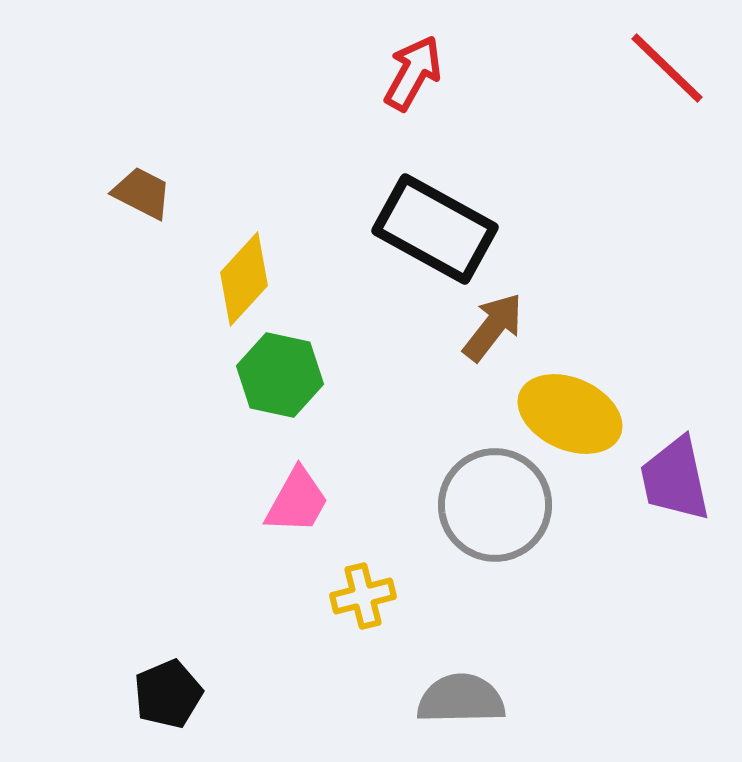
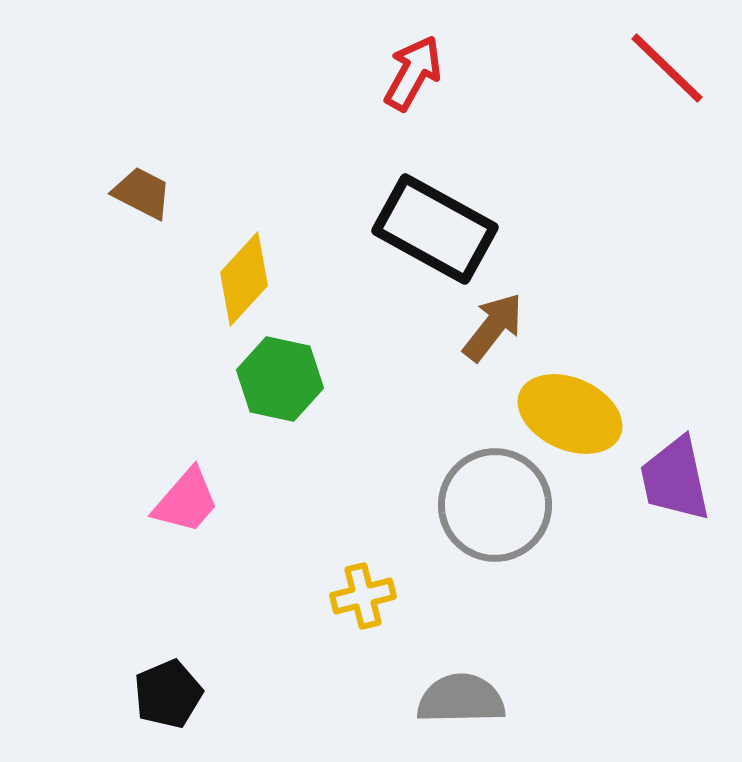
green hexagon: moved 4 px down
pink trapezoid: moved 111 px left; rotated 12 degrees clockwise
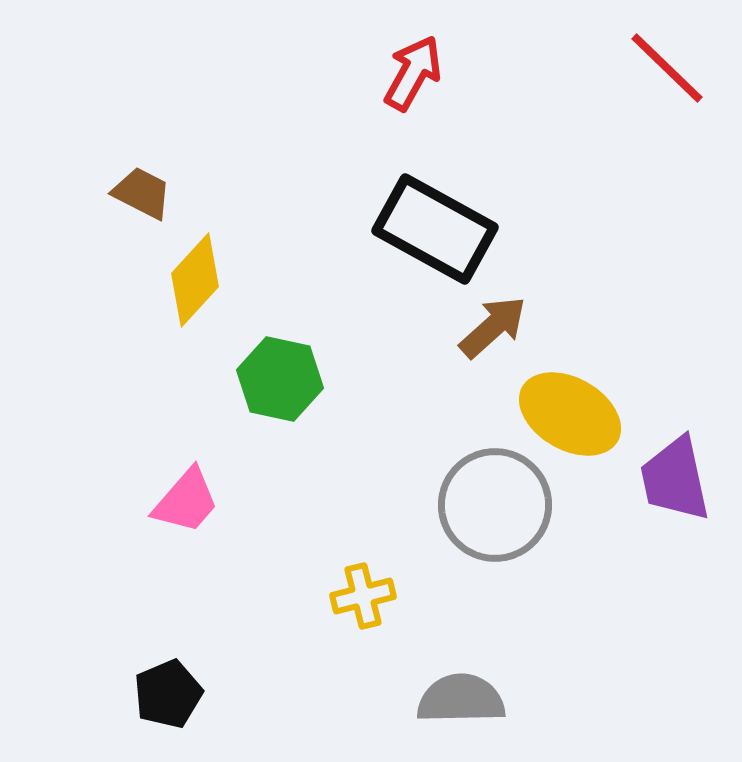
yellow diamond: moved 49 px left, 1 px down
brown arrow: rotated 10 degrees clockwise
yellow ellipse: rotated 6 degrees clockwise
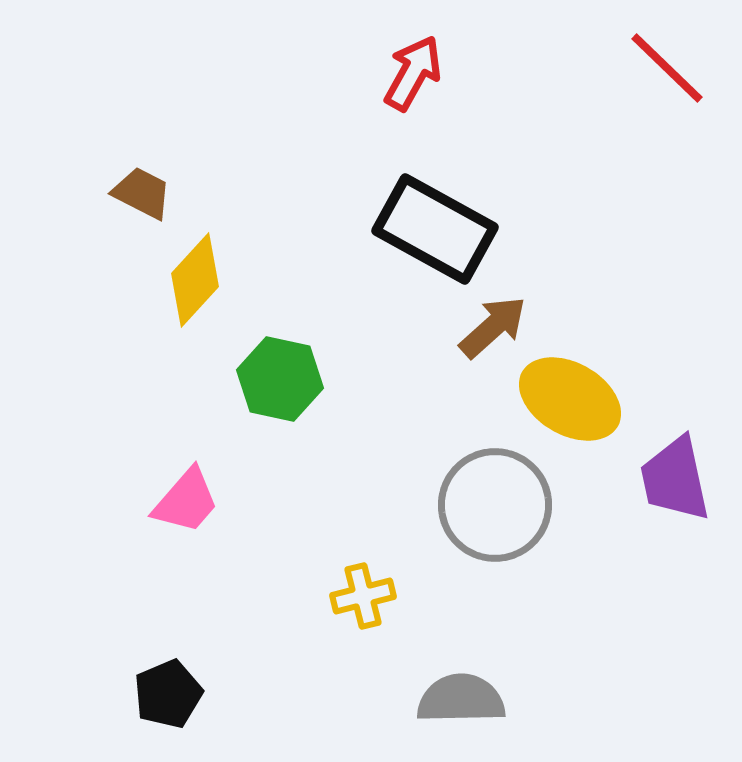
yellow ellipse: moved 15 px up
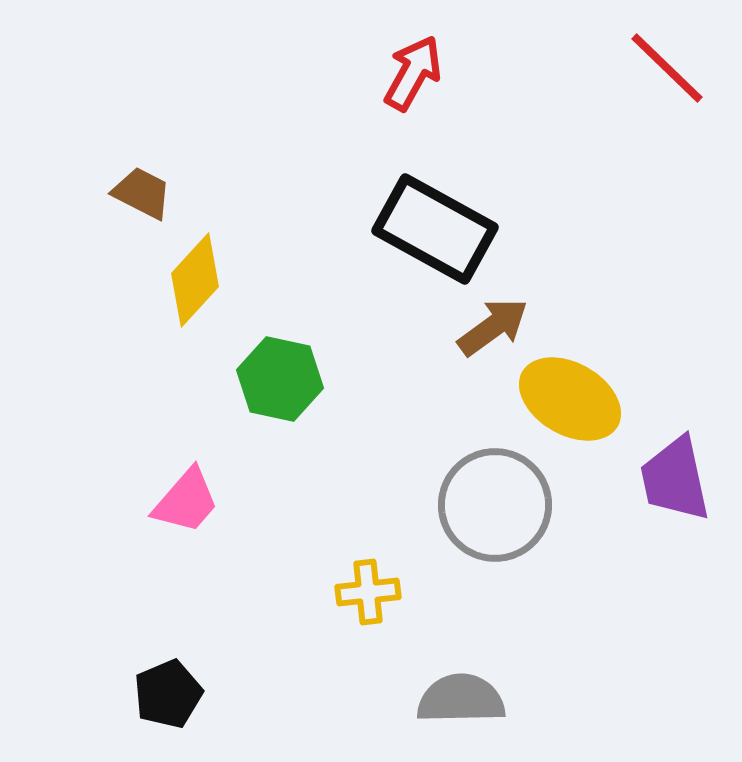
brown arrow: rotated 6 degrees clockwise
yellow cross: moved 5 px right, 4 px up; rotated 8 degrees clockwise
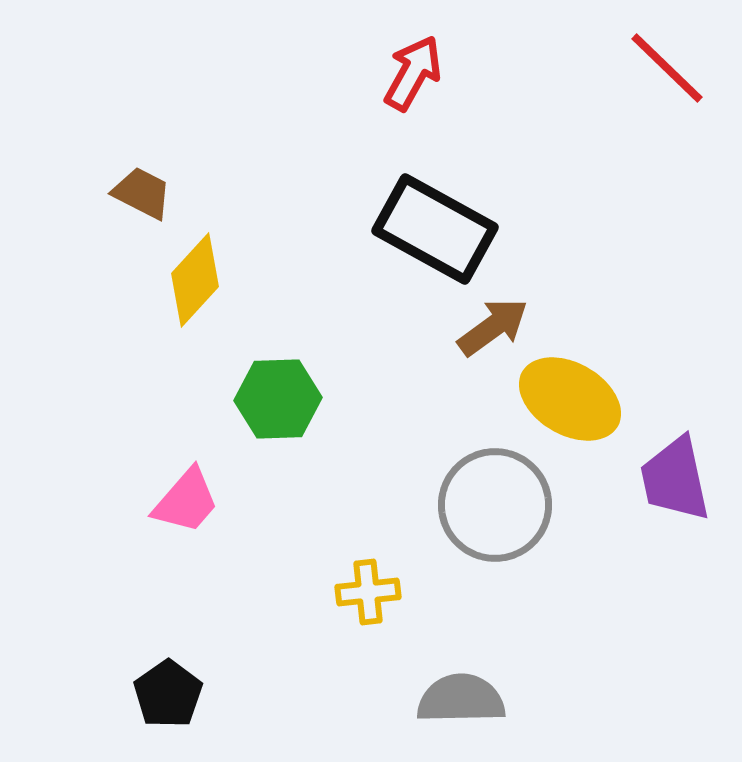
green hexagon: moved 2 px left, 20 px down; rotated 14 degrees counterclockwise
black pentagon: rotated 12 degrees counterclockwise
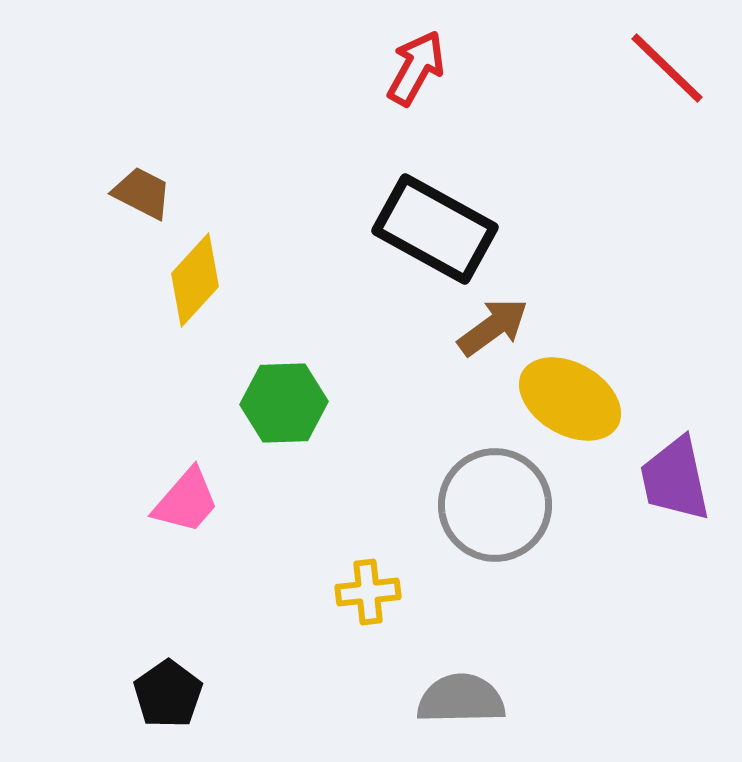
red arrow: moved 3 px right, 5 px up
green hexagon: moved 6 px right, 4 px down
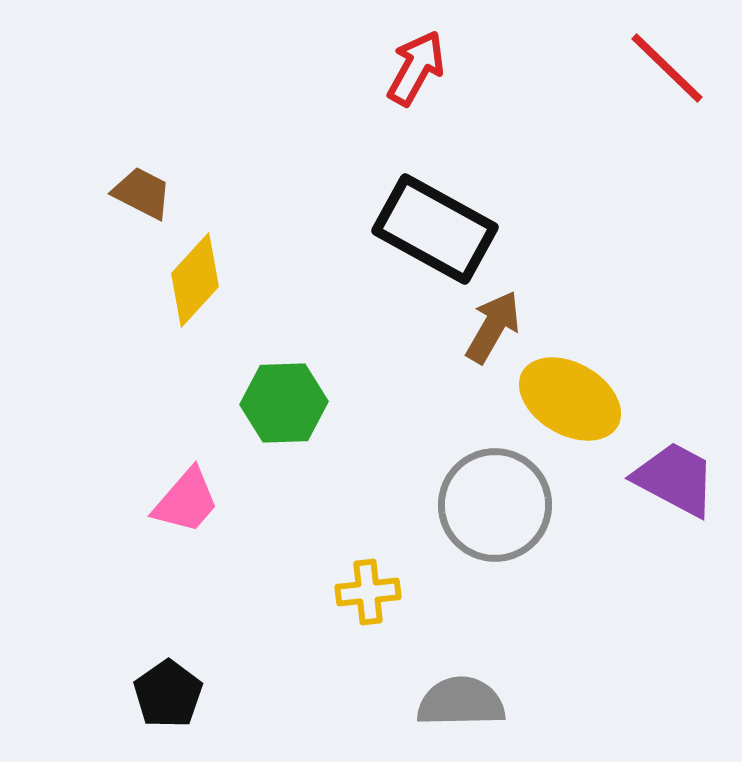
brown arrow: rotated 24 degrees counterclockwise
purple trapezoid: rotated 130 degrees clockwise
gray semicircle: moved 3 px down
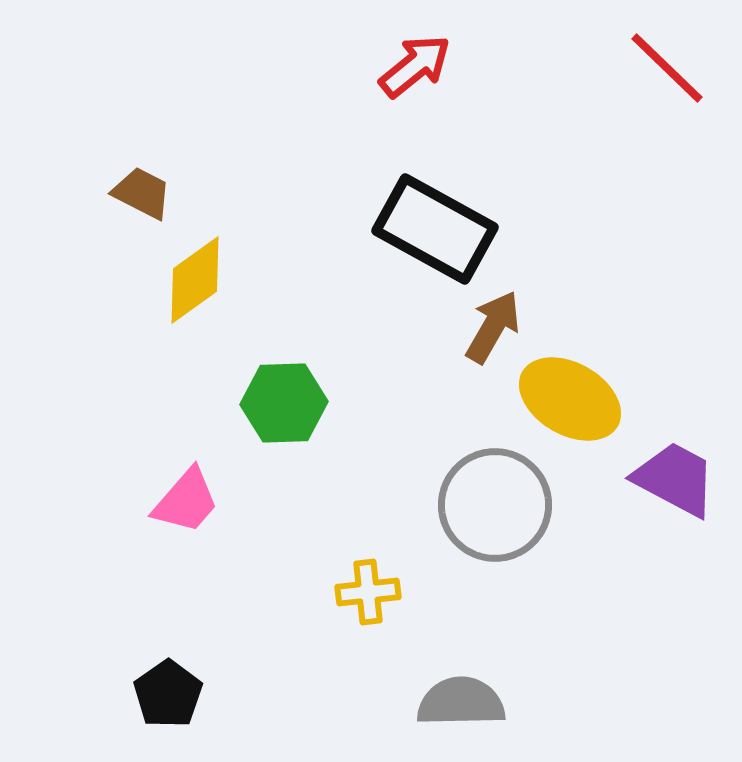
red arrow: moved 1 px left, 2 px up; rotated 22 degrees clockwise
yellow diamond: rotated 12 degrees clockwise
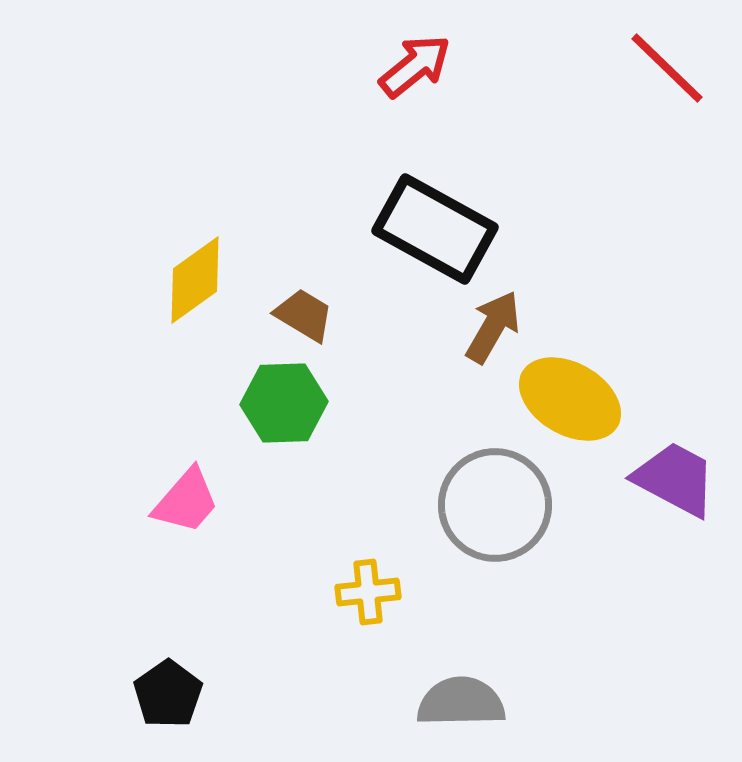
brown trapezoid: moved 162 px right, 122 px down; rotated 4 degrees clockwise
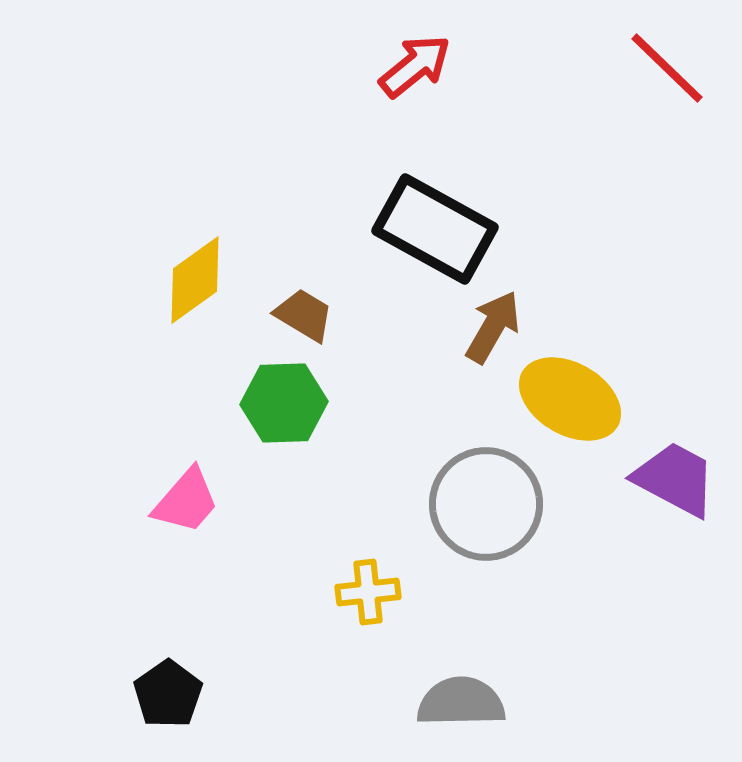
gray circle: moved 9 px left, 1 px up
